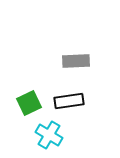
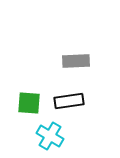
green square: rotated 30 degrees clockwise
cyan cross: moved 1 px right, 1 px down
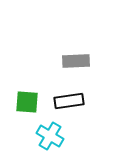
green square: moved 2 px left, 1 px up
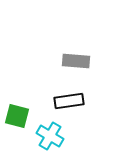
gray rectangle: rotated 8 degrees clockwise
green square: moved 10 px left, 14 px down; rotated 10 degrees clockwise
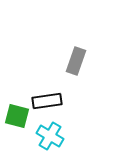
gray rectangle: rotated 76 degrees counterclockwise
black rectangle: moved 22 px left
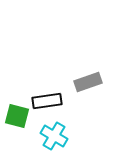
gray rectangle: moved 12 px right, 21 px down; rotated 52 degrees clockwise
cyan cross: moved 4 px right
